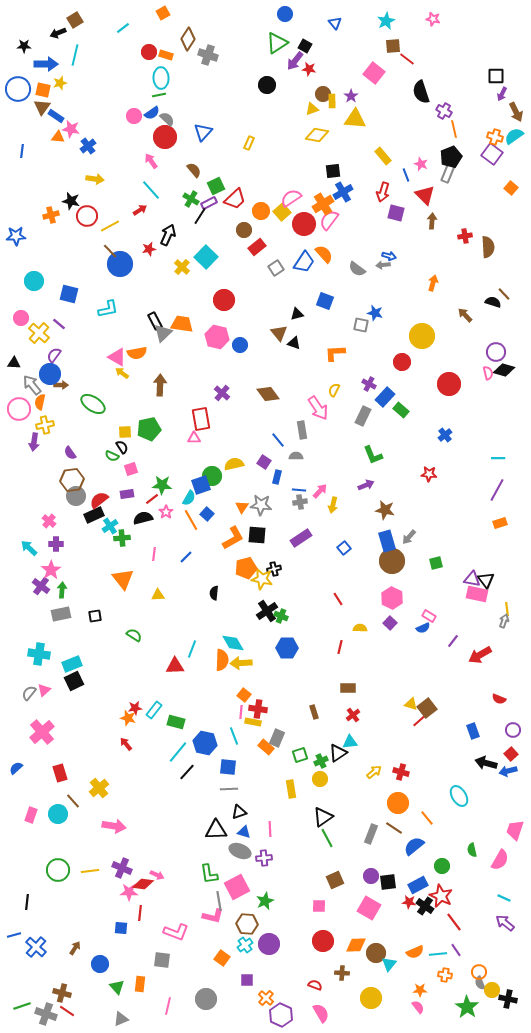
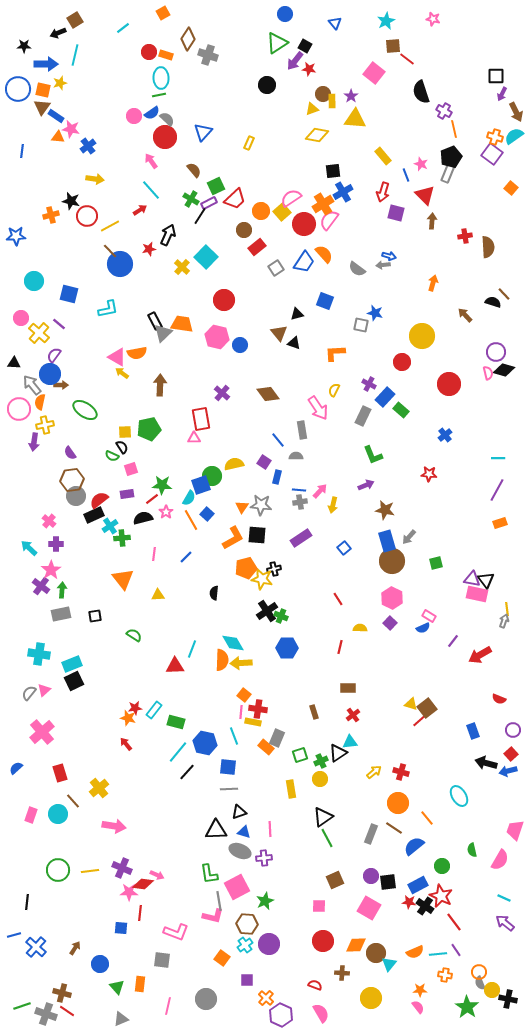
green ellipse at (93, 404): moved 8 px left, 6 px down
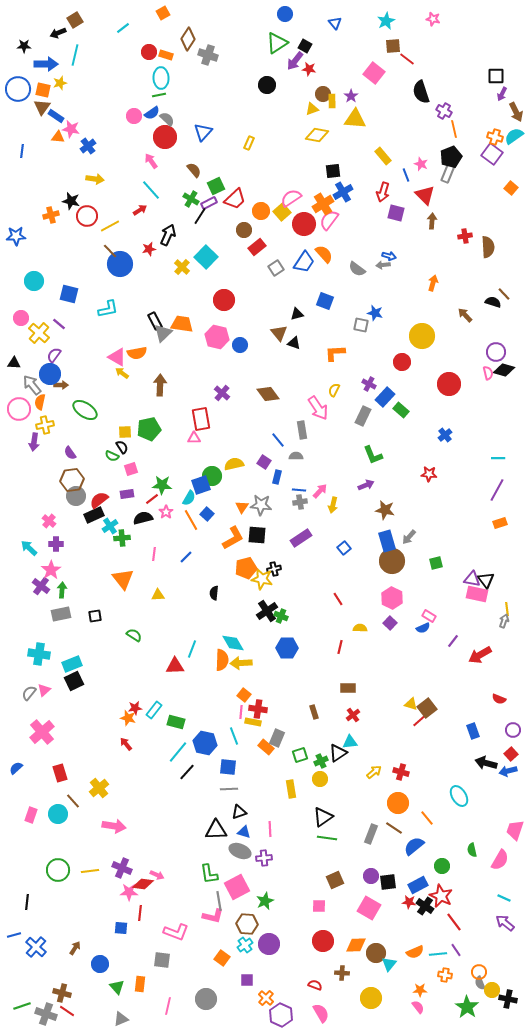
green line at (327, 838): rotated 54 degrees counterclockwise
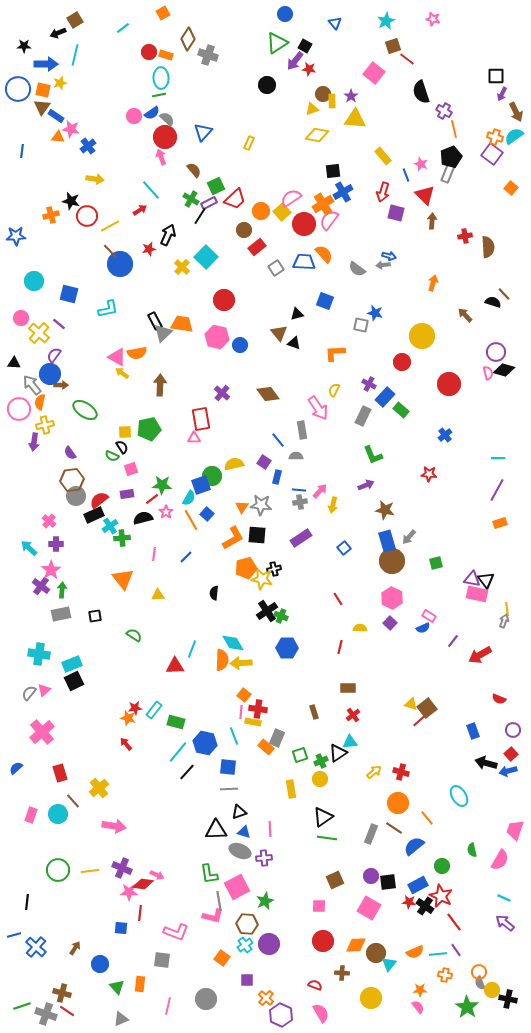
brown square at (393, 46): rotated 14 degrees counterclockwise
pink arrow at (151, 161): moved 10 px right, 4 px up; rotated 14 degrees clockwise
blue trapezoid at (304, 262): rotated 120 degrees counterclockwise
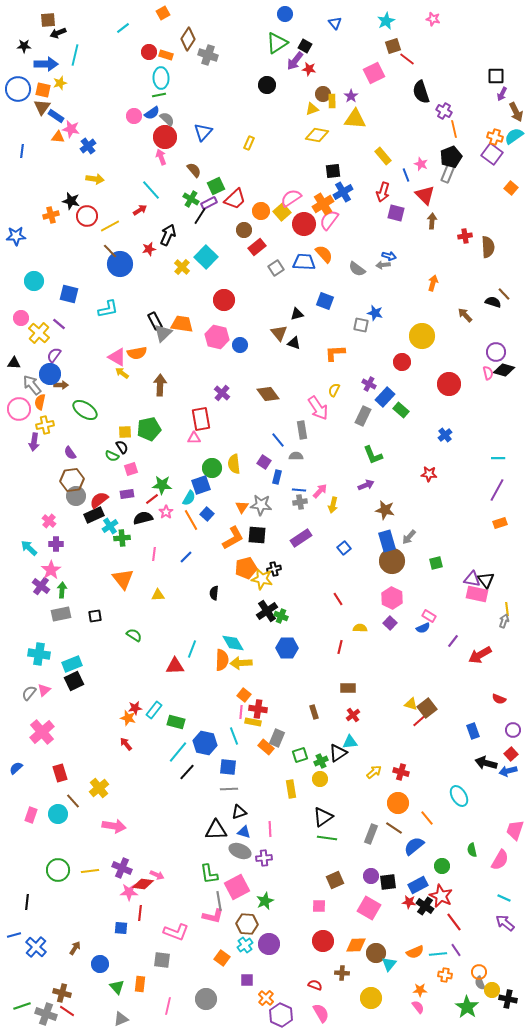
brown square at (75, 20): moved 27 px left; rotated 28 degrees clockwise
pink square at (374, 73): rotated 25 degrees clockwise
yellow semicircle at (234, 464): rotated 84 degrees counterclockwise
green circle at (212, 476): moved 8 px up
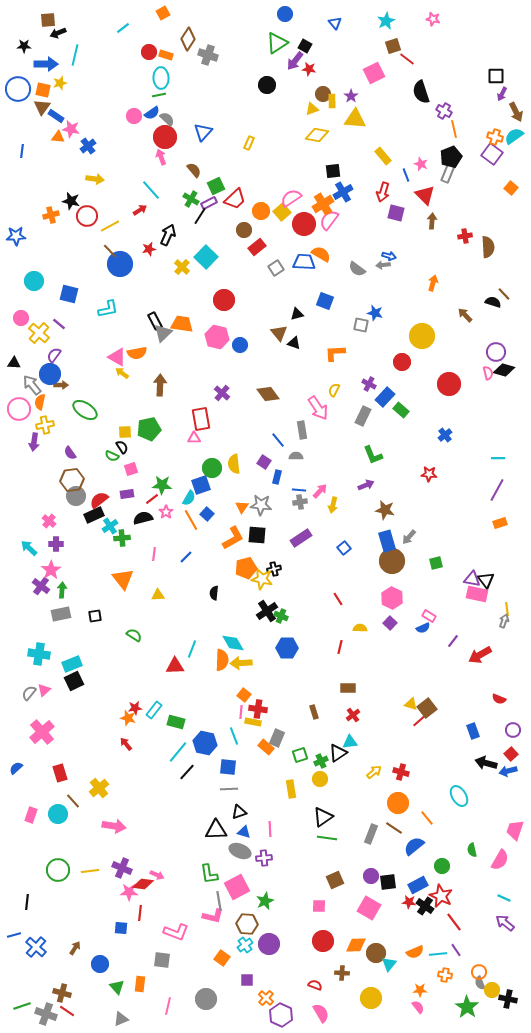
orange semicircle at (324, 254): moved 3 px left; rotated 18 degrees counterclockwise
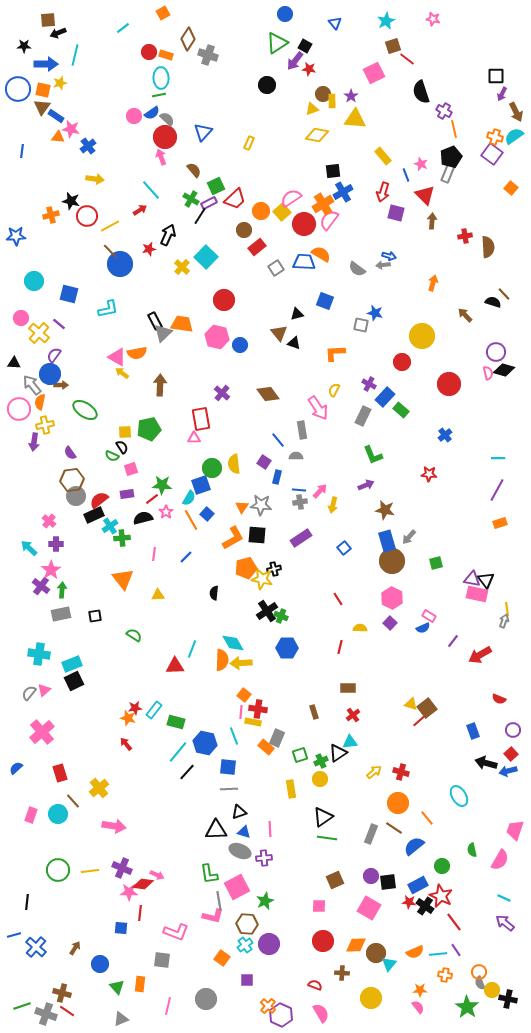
orange cross at (266, 998): moved 2 px right, 8 px down
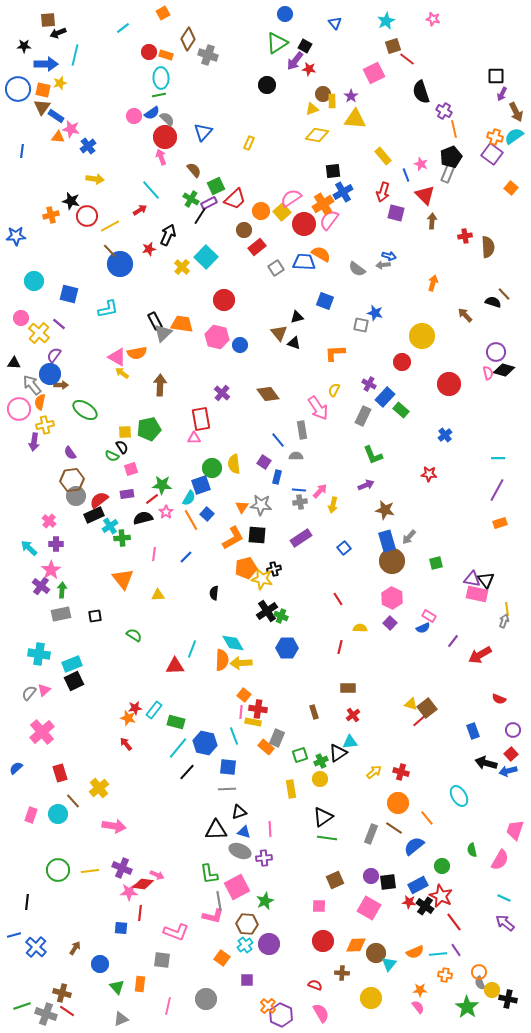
black triangle at (297, 314): moved 3 px down
cyan line at (178, 752): moved 4 px up
gray line at (229, 789): moved 2 px left
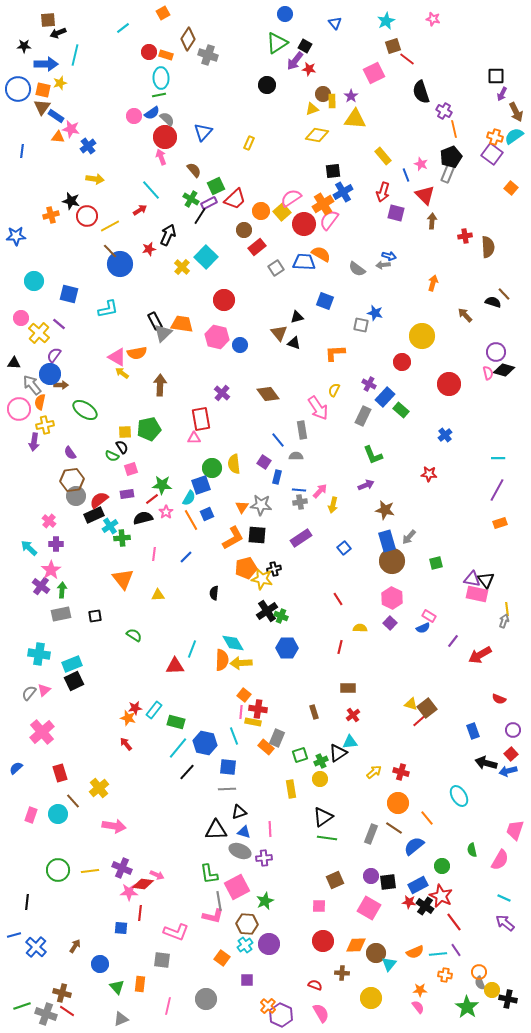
blue square at (207, 514): rotated 24 degrees clockwise
brown arrow at (75, 948): moved 2 px up
